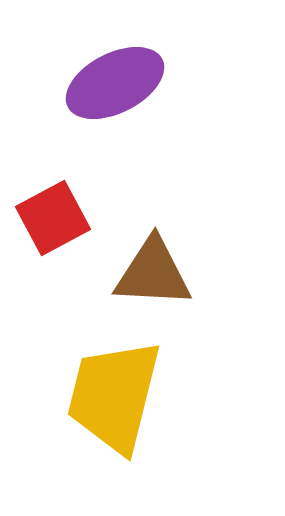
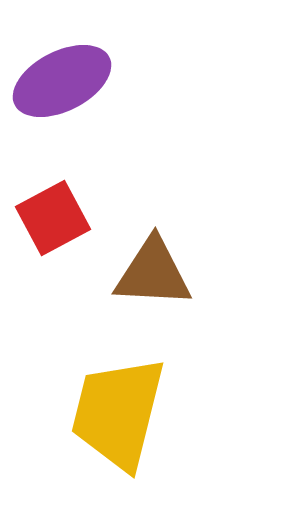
purple ellipse: moved 53 px left, 2 px up
yellow trapezoid: moved 4 px right, 17 px down
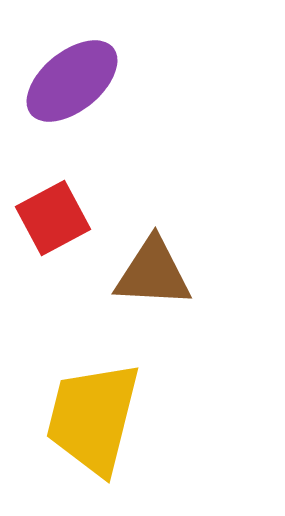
purple ellipse: moved 10 px right; rotated 12 degrees counterclockwise
yellow trapezoid: moved 25 px left, 5 px down
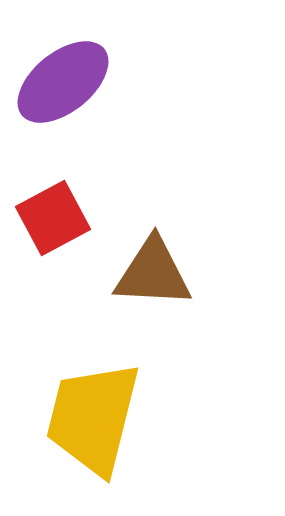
purple ellipse: moved 9 px left, 1 px down
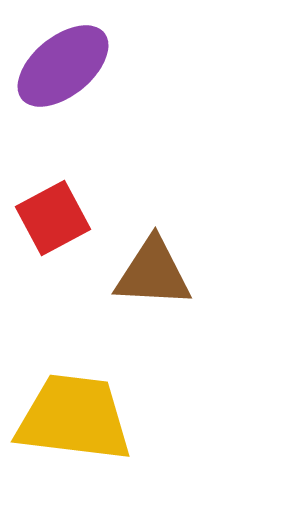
purple ellipse: moved 16 px up
yellow trapezoid: moved 19 px left; rotated 83 degrees clockwise
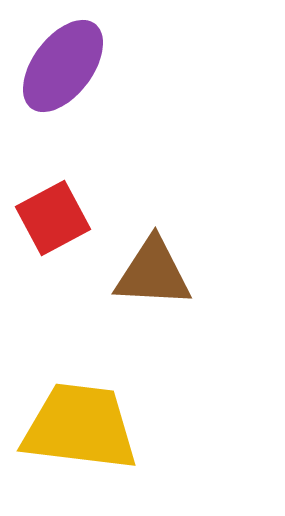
purple ellipse: rotated 14 degrees counterclockwise
yellow trapezoid: moved 6 px right, 9 px down
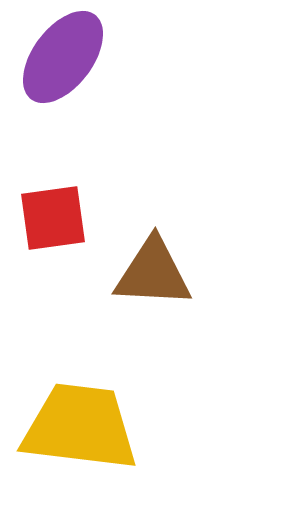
purple ellipse: moved 9 px up
red square: rotated 20 degrees clockwise
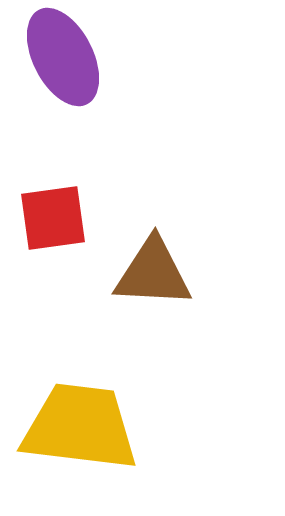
purple ellipse: rotated 64 degrees counterclockwise
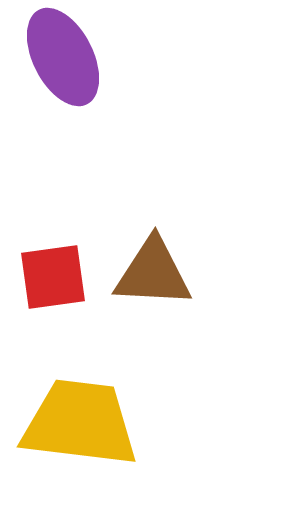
red square: moved 59 px down
yellow trapezoid: moved 4 px up
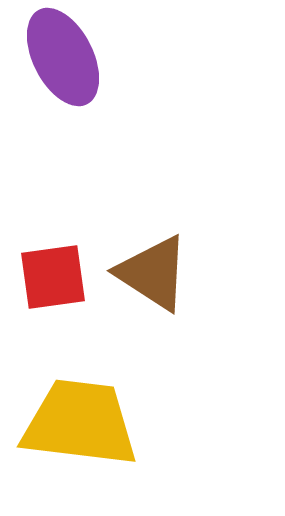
brown triangle: rotated 30 degrees clockwise
